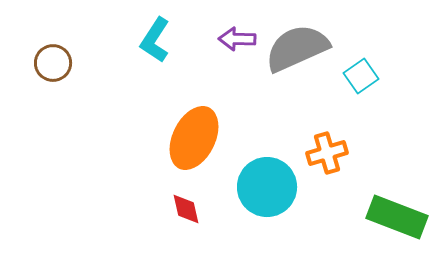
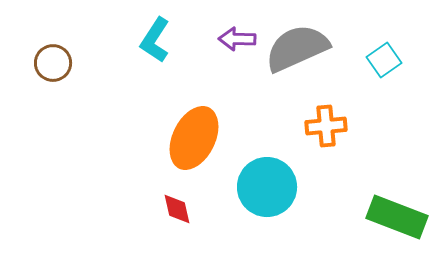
cyan square: moved 23 px right, 16 px up
orange cross: moved 1 px left, 27 px up; rotated 12 degrees clockwise
red diamond: moved 9 px left
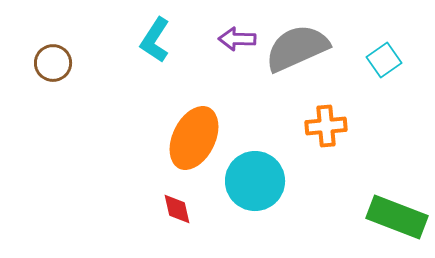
cyan circle: moved 12 px left, 6 px up
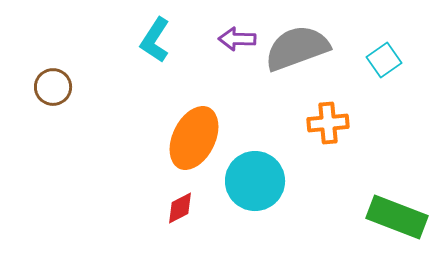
gray semicircle: rotated 4 degrees clockwise
brown circle: moved 24 px down
orange cross: moved 2 px right, 3 px up
red diamond: moved 3 px right, 1 px up; rotated 76 degrees clockwise
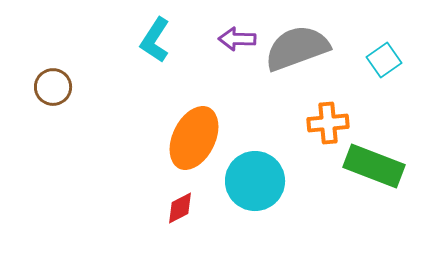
green rectangle: moved 23 px left, 51 px up
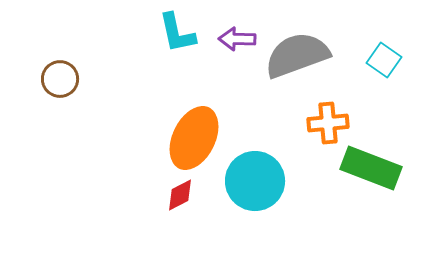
cyan L-shape: moved 22 px right, 7 px up; rotated 45 degrees counterclockwise
gray semicircle: moved 7 px down
cyan square: rotated 20 degrees counterclockwise
brown circle: moved 7 px right, 8 px up
green rectangle: moved 3 px left, 2 px down
red diamond: moved 13 px up
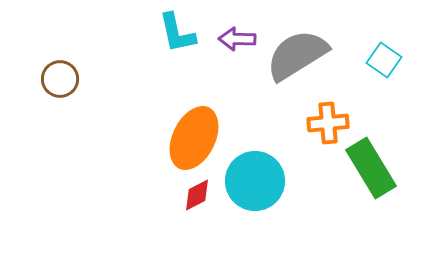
gray semicircle: rotated 12 degrees counterclockwise
green rectangle: rotated 38 degrees clockwise
red diamond: moved 17 px right
